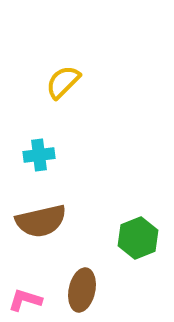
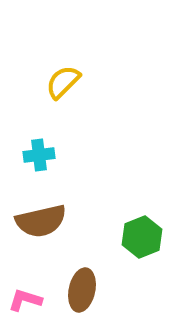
green hexagon: moved 4 px right, 1 px up
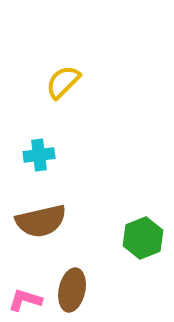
green hexagon: moved 1 px right, 1 px down
brown ellipse: moved 10 px left
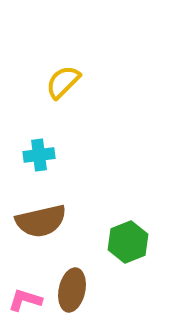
green hexagon: moved 15 px left, 4 px down
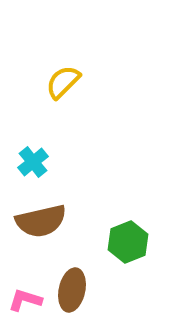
cyan cross: moved 6 px left, 7 px down; rotated 32 degrees counterclockwise
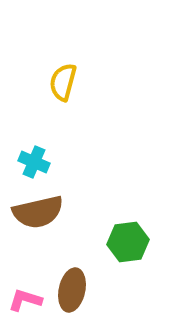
yellow semicircle: rotated 30 degrees counterclockwise
cyan cross: moved 1 px right; rotated 28 degrees counterclockwise
brown semicircle: moved 3 px left, 9 px up
green hexagon: rotated 15 degrees clockwise
